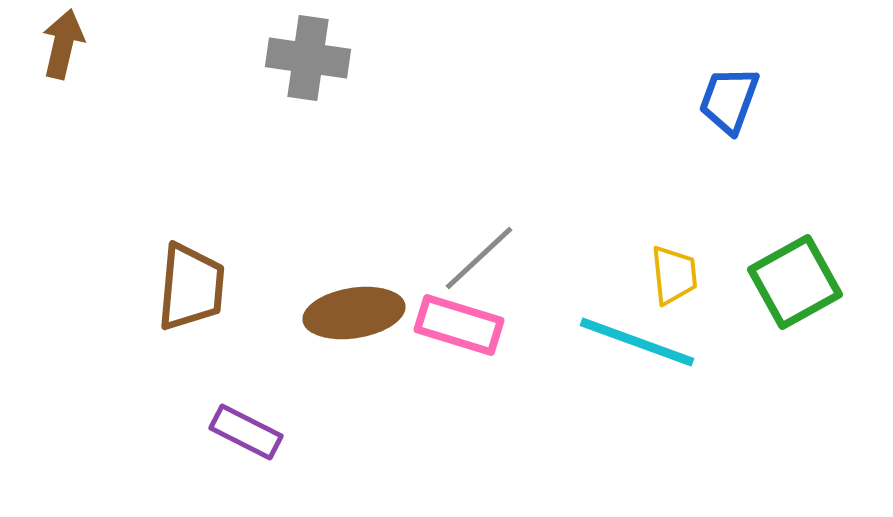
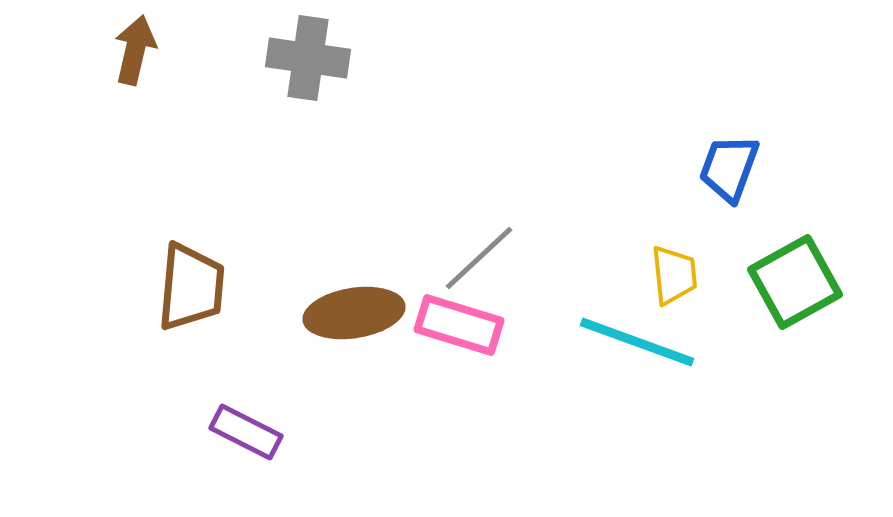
brown arrow: moved 72 px right, 6 px down
blue trapezoid: moved 68 px down
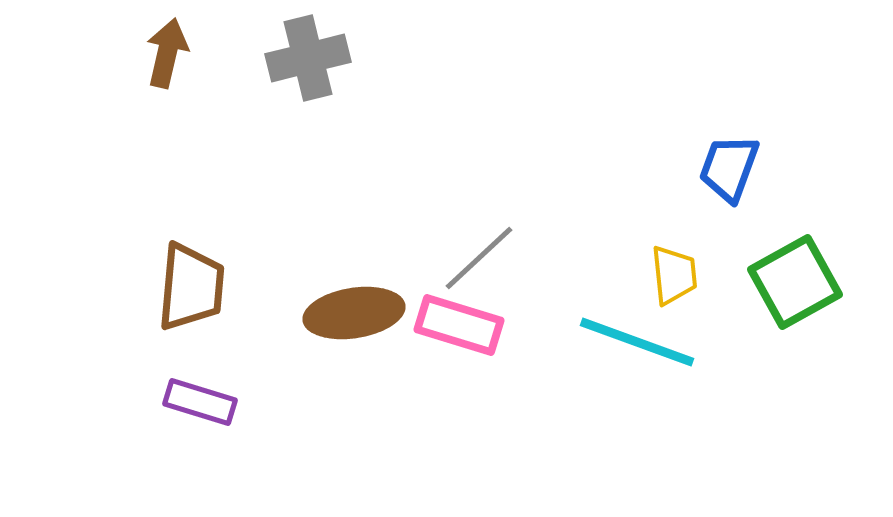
brown arrow: moved 32 px right, 3 px down
gray cross: rotated 22 degrees counterclockwise
purple rectangle: moved 46 px left, 30 px up; rotated 10 degrees counterclockwise
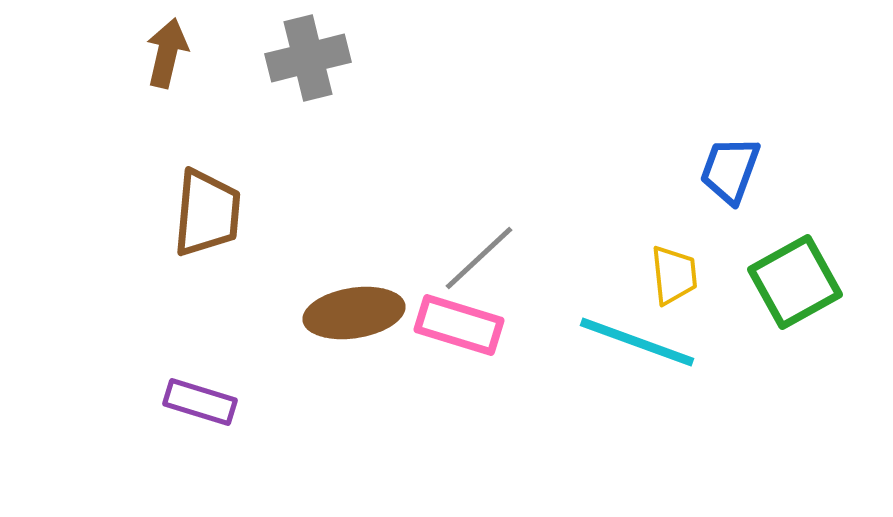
blue trapezoid: moved 1 px right, 2 px down
brown trapezoid: moved 16 px right, 74 px up
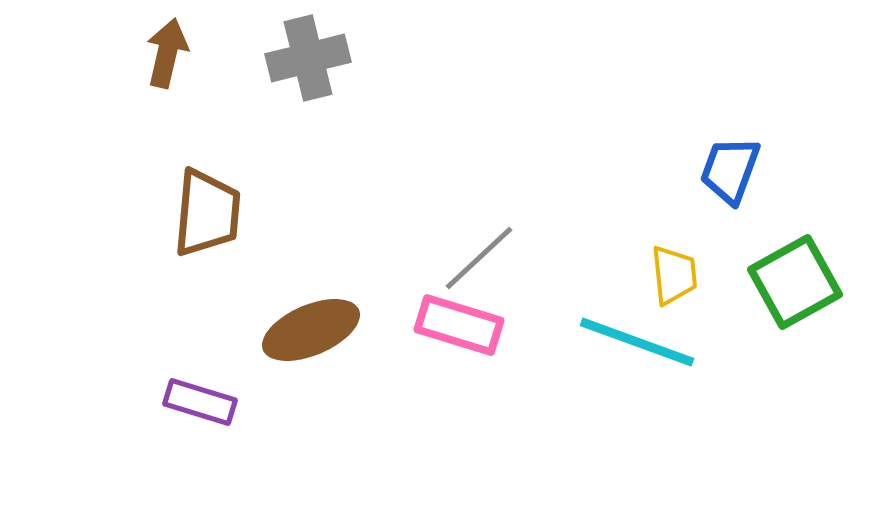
brown ellipse: moved 43 px left, 17 px down; rotated 14 degrees counterclockwise
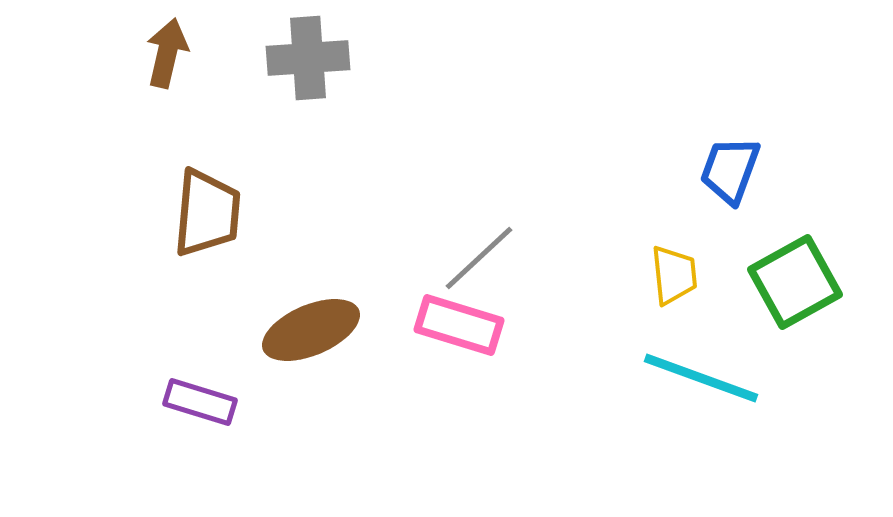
gray cross: rotated 10 degrees clockwise
cyan line: moved 64 px right, 36 px down
